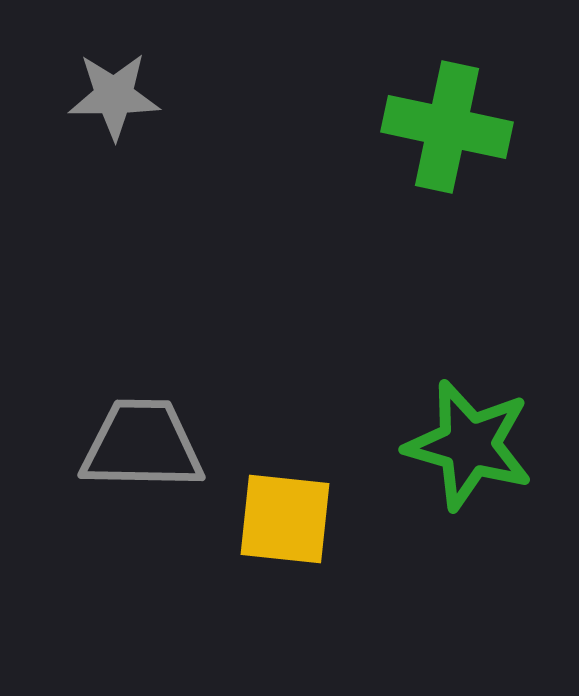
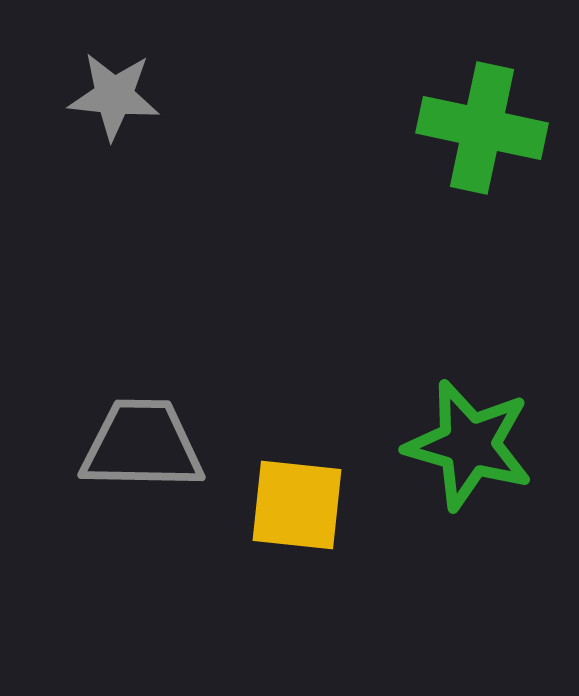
gray star: rotated 6 degrees clockwise
green cross: moved 35 px right, 1 px down
yellow square: moved 12 px right, 14 px up
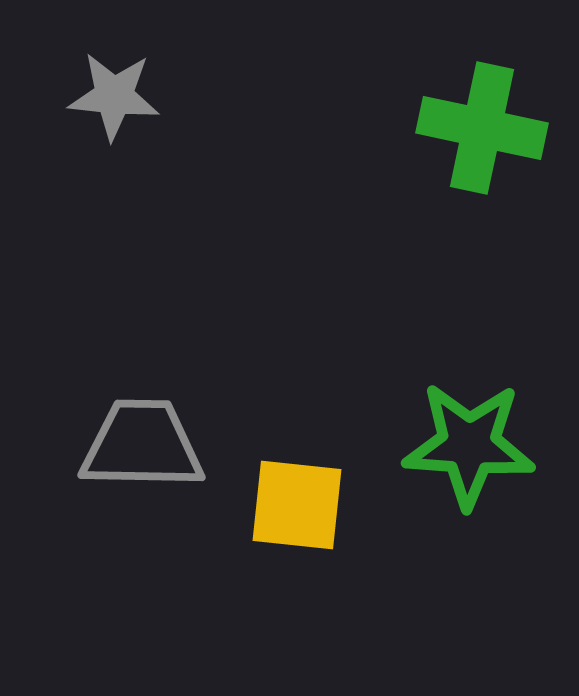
green star: rotated 12 degrees counterclockwise
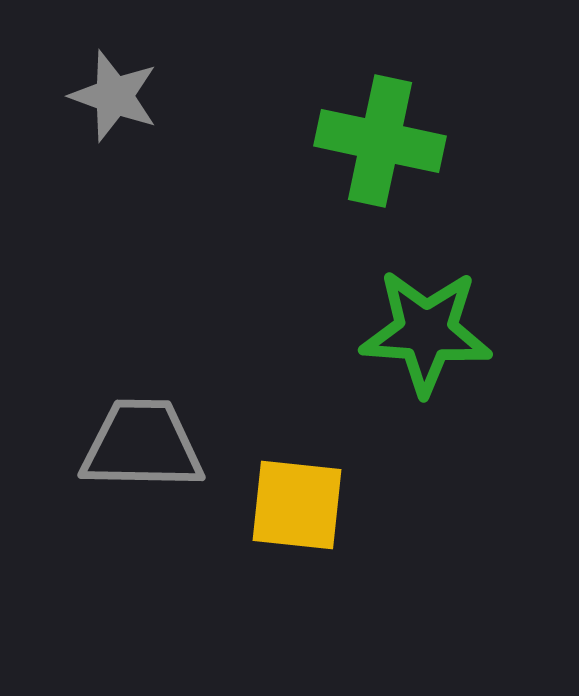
gray star: rotated 14 degrees clockwise
green cross: moved 102 px left, 13 px down
green star: moved 43 px left, 113 px up
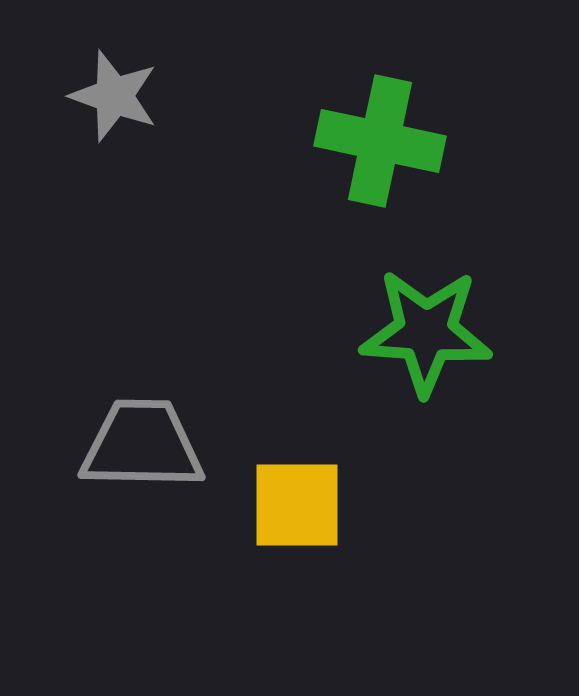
yellow square: rotated 6 degrees counterclockwise
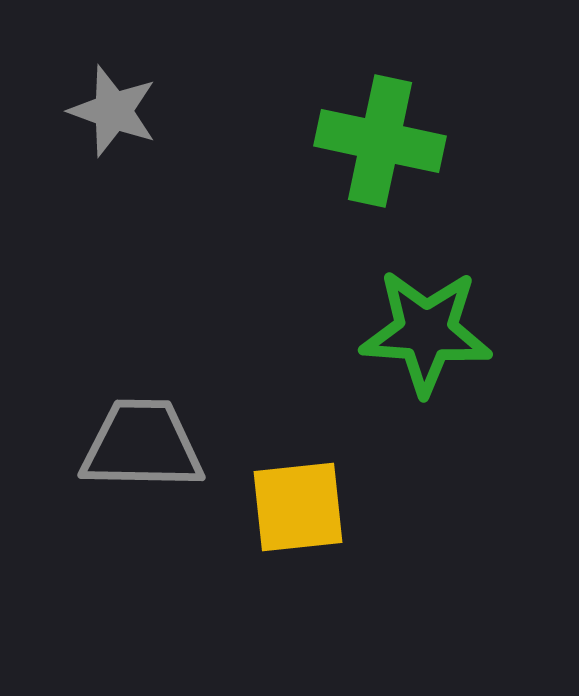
gray star: moved 1 px left, 15 px down
yellow square: moved 1 px right, 2 px down; rotated 6 degrees counterclockwise
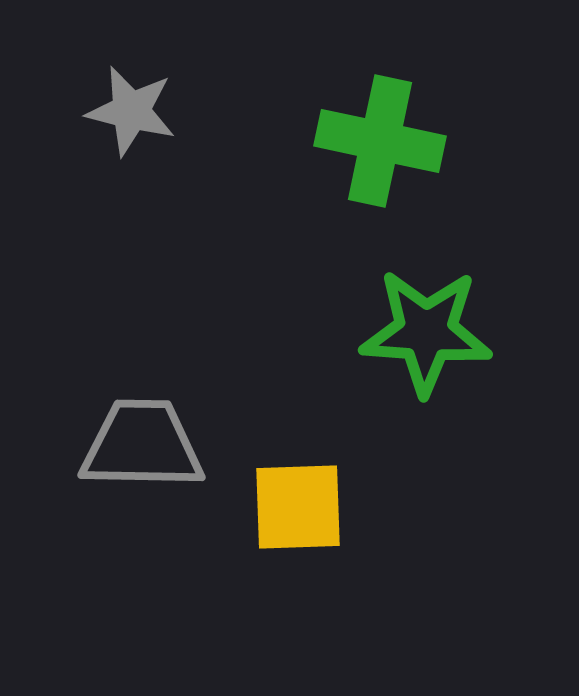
gray star: moved 18 px right; rotated 6 degrees counterclockwise
yellow square: rotated 4 degrees clockwise
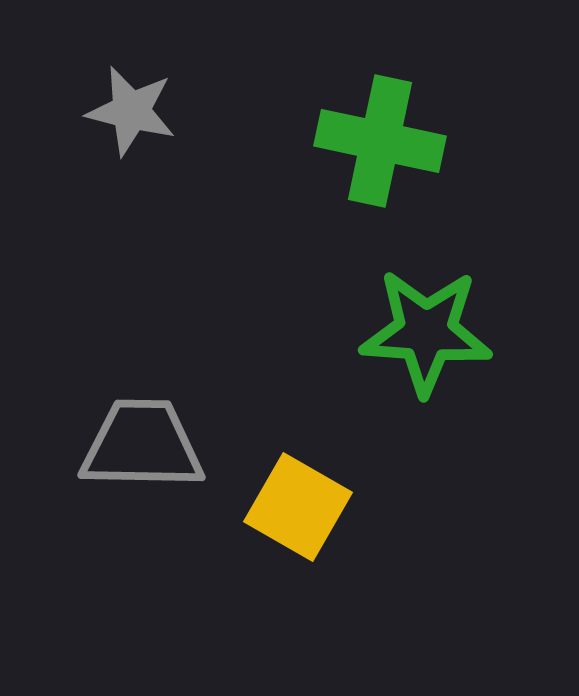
yellow square: rotated 32 degrees clockwise
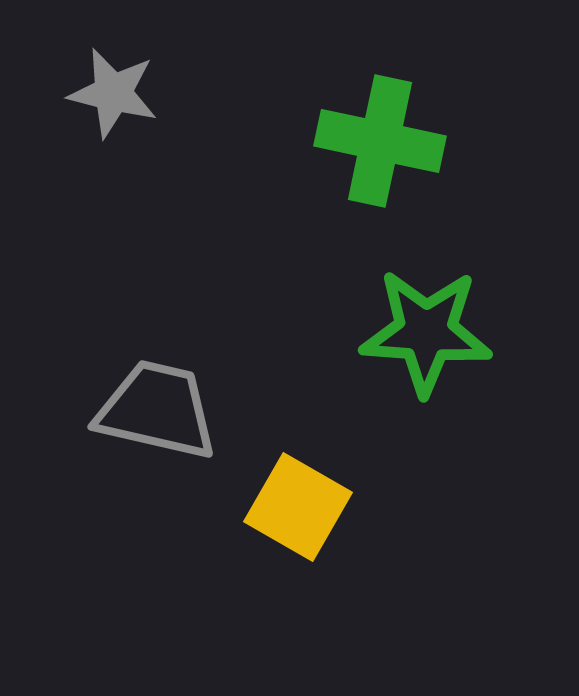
gray star: moved 18 px left, 18 px up
gray trapezoid: moved 15 px right, 35 px up; rotated 12 degrees clockwise
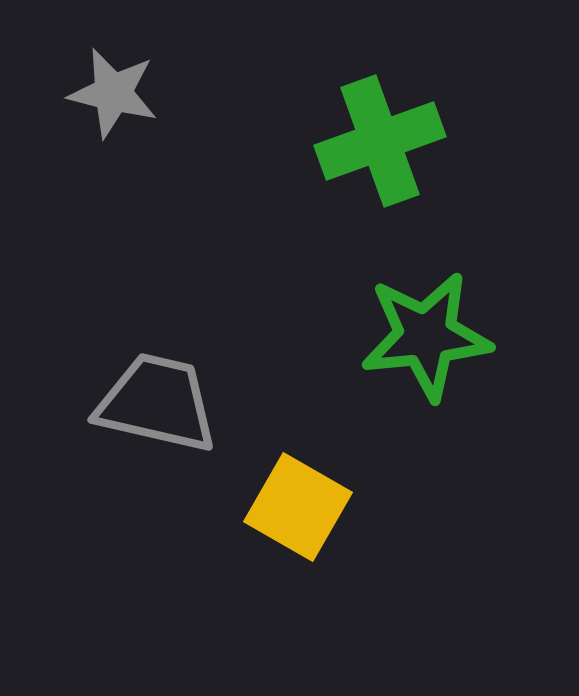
green cross: rotated 32 degrees counterclockwise
green star: moved 4 px down; rotated 10 degrees counterclockwise
gray trapezoid: moved 7 px up
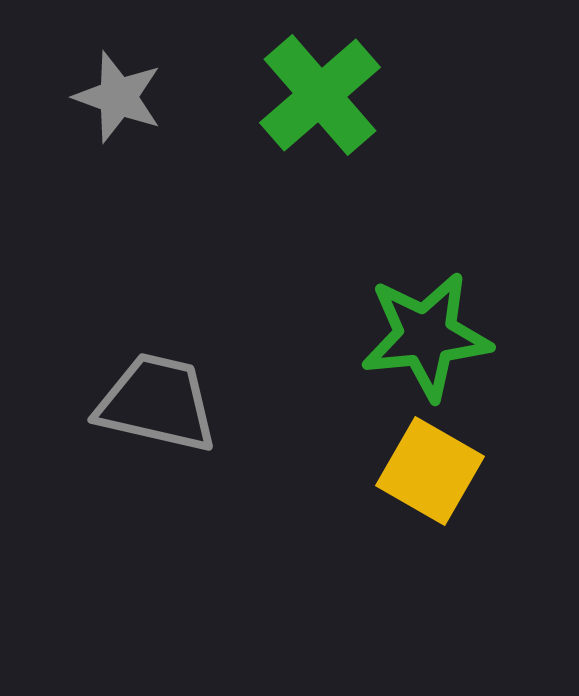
gray star: moved 5 px right, 4 px down; rotated 6 degrees clockwise
green cross: moved 60 px left, 46 px up; rotated 21 degrees counterclockwise
yellow square: moved 132 px right, 36 px up
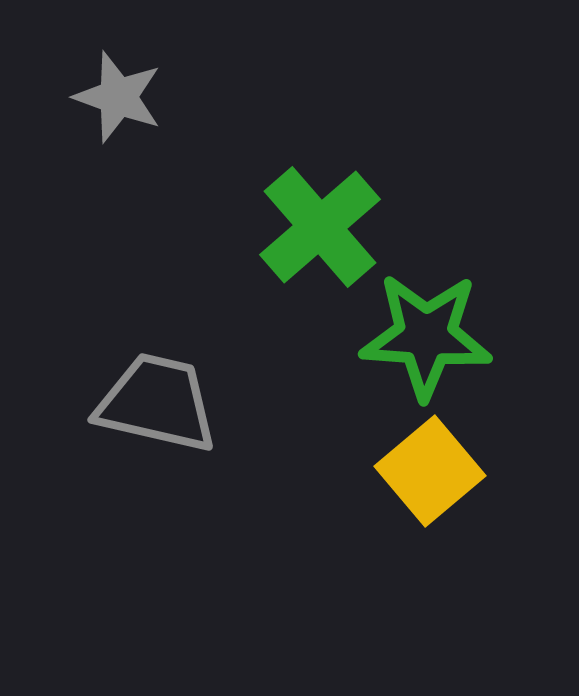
green cross: moved 132 px down
green star: rotated 10 degrees clockwise
yellow square: rotated 20 degrees clockwise
